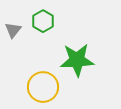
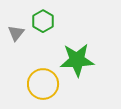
gray triangle: moved 3 px right, 3 px down
yellow circle: moved 3 px up
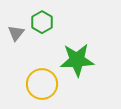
green hexagon: moved 1 px left, 1 px down
yellow circle: moved 1 px left
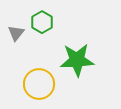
yellow circle: moved 3 px left
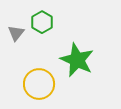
green star: rotated 28 degrees clockwise
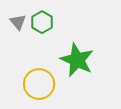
gray triangle: moved 2 px right, 11 px up; rotated 18 degrees counterclockwise
